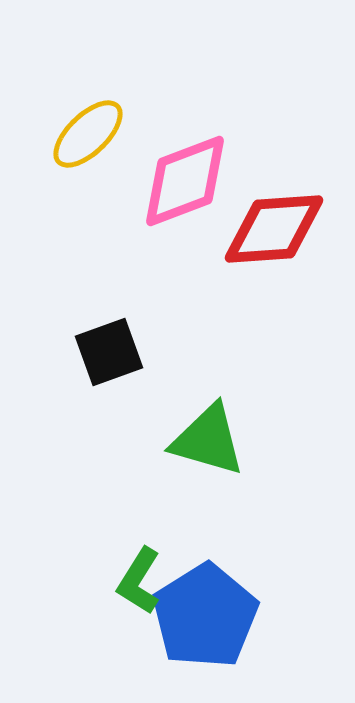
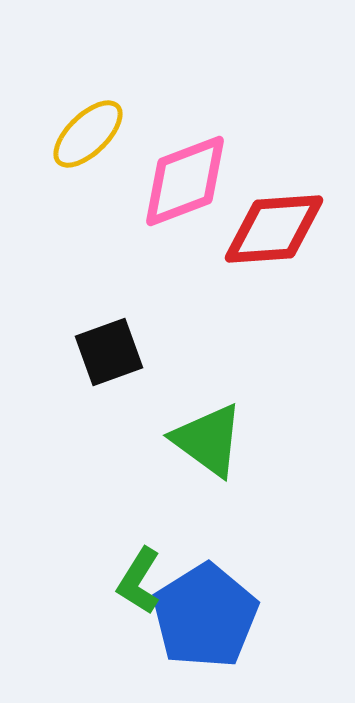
green triangle: rotated 20 degrees clockwise
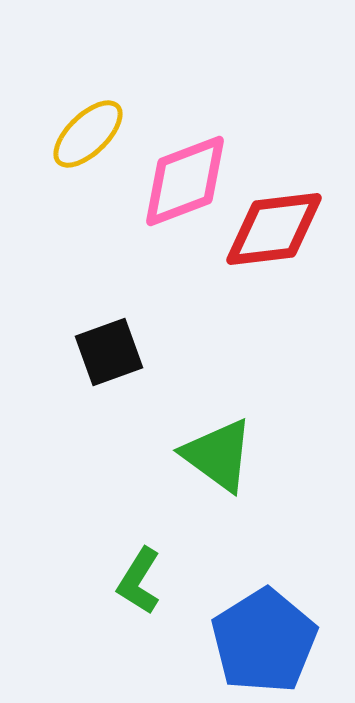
red diamond: rotated 3 degrees counterclockwise
green triangle: moved 10 px right, 15 px down
blue pentagon: moved 59 px right, 25 px down
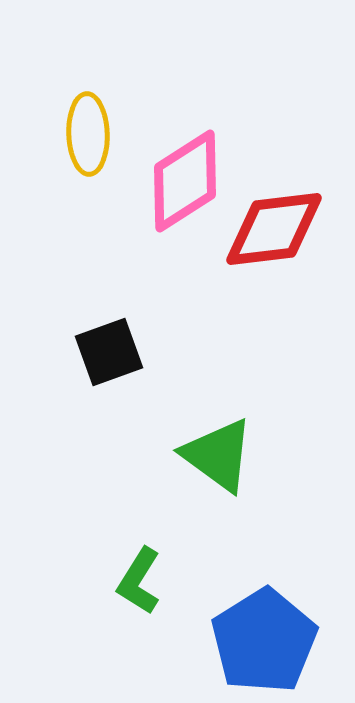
yellow ellipse: rotated 48 degrees counterclockwise
pink diamond: rotated 12 degrees counterclockwise
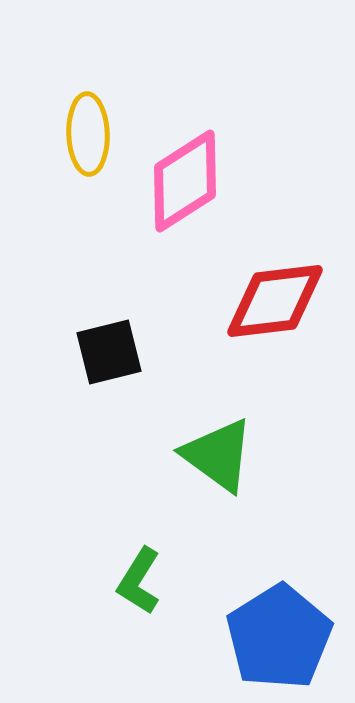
red diamond: moved 1 px right, 72 px down
black square: rotated 6 degrees clockwise
blue pentagon: moved 15 px right, 4 px up
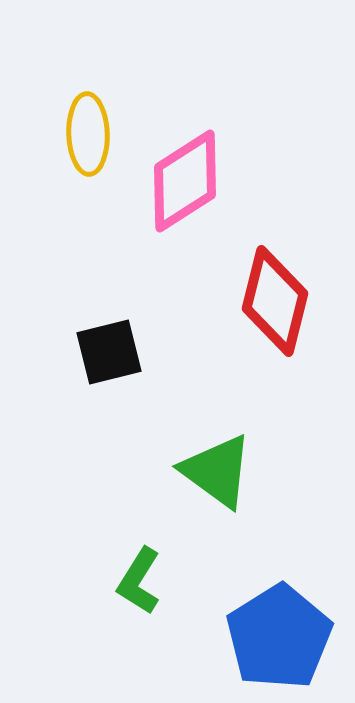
red diamond: rotated 69 degrees counterclockwise
green triangle: moved 1 px left, 16 px down
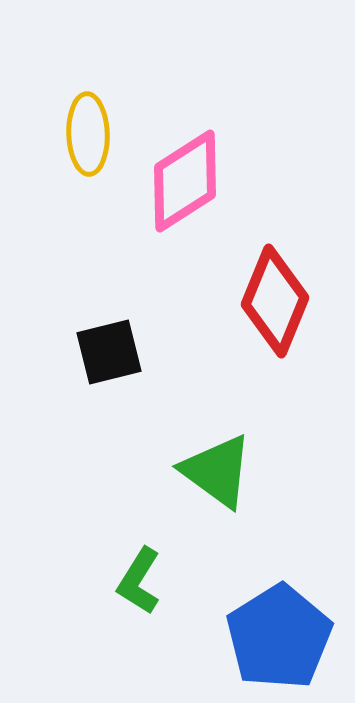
red diamond: rotated 8 degrees clockwise
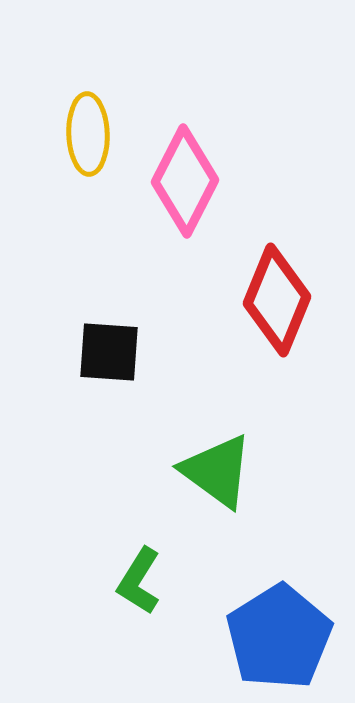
pink diamond: rotated 30 degrees counterclockwise
red diamond: moved 2 px right, 1 px up
black square: rotated 18 degrees clockwise
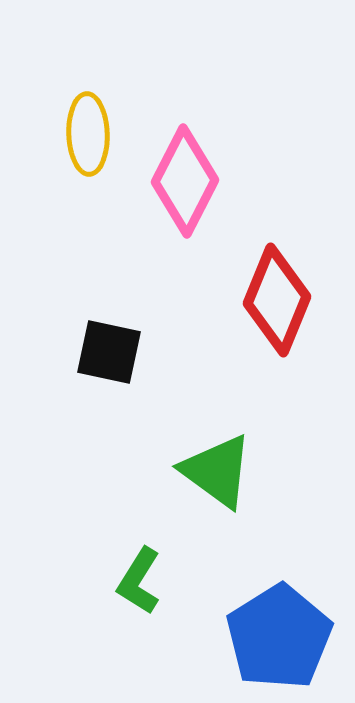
black square: rotated 8 degrees clockwise
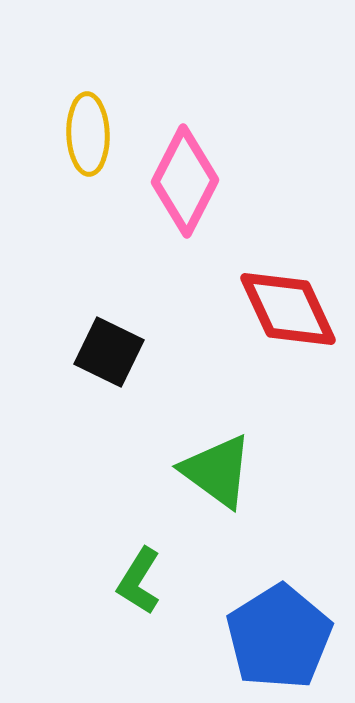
red diamond: moved 11 px right, 9 px down; rotated 47 degrees counterclockwise
black square: rotated 14 degrees clockwise
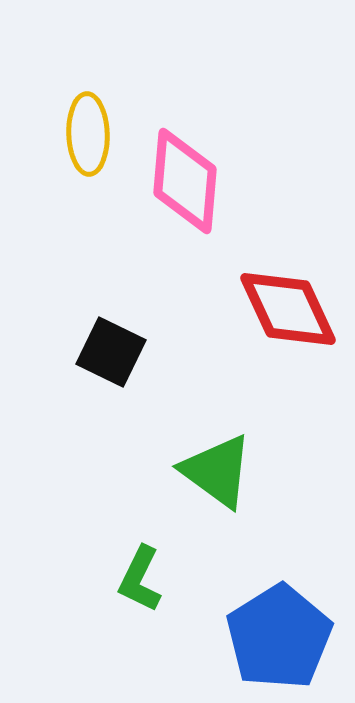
pink diamond: rotated 22 degrees counterclockwise
black square: moved 2 px right
green L-shape: moved 1 px right, 2 px up; rotated 6 degrees counterclockwise
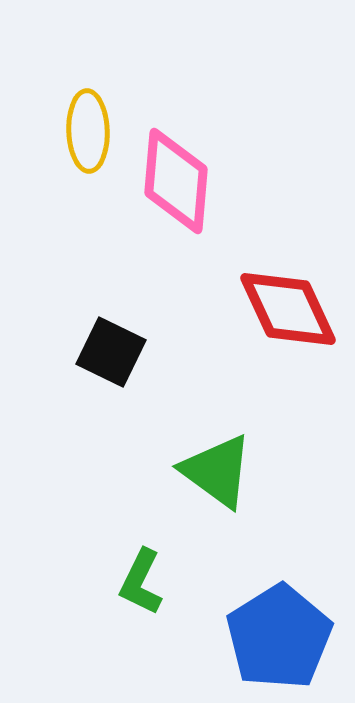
yellow ellipse: moved 3 px up
pink diamond: moved 9 px left
green L-shape: moved 1 px right, 3 px down
